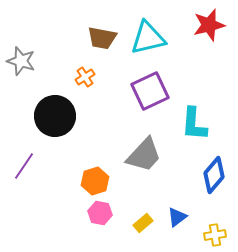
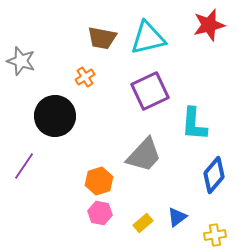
orange hexagon: moved 4 px right
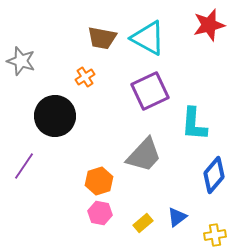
cyan triangle: rotated 42 degrees clockwise
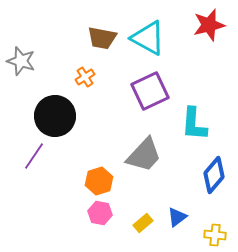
purple line: moved 10 px right, 10 px up
yellow cross: rotated 15 degrees clockwise
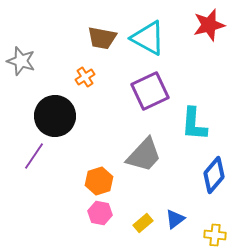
blue triangle: moved 2 px left, 2 px down
